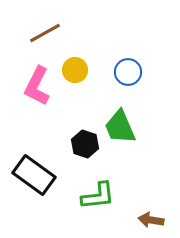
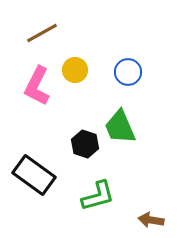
brown line: moved 3 px left
green L-shape: rotated 9 degrees counterclockwise
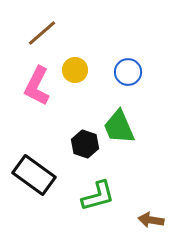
brown line: rotated 12 degrees counterclockwise
green trapezoid: moved 1 px left
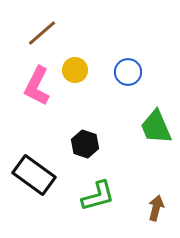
green trapezoid: moved 37 px right
brown arrow: moved 5 px right, 12 px up; rotated 95 degrees clockwise
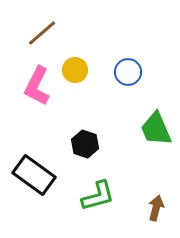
green trapezoid: moved 2 px down
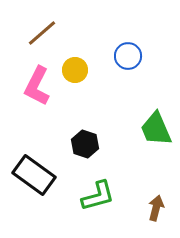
blue circle: moved 16 px up
